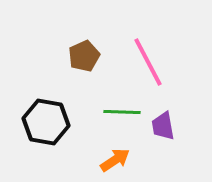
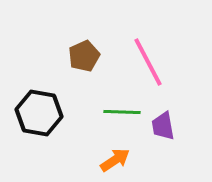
black hexagon: moved 7 px left, 9 px up
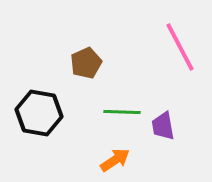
brown pentagon: moved 2 px right, 7 px down
pink line: moved 32 px right, 15 px up
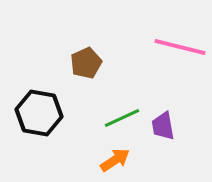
pink line: rotated 48 degrees counterclockwise
green line: moved 6 px down; rotated 27 degrees counterclockwise
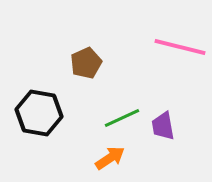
orange arrow: moved 5 px left, 2 px up
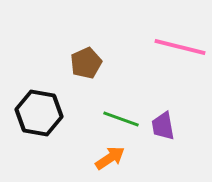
green line: moved 1 px left, 1 px down; rotated 45 degrees clockwise
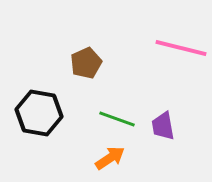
pink line: moved 1 px right, 1 px down
green line: moved 4 px left
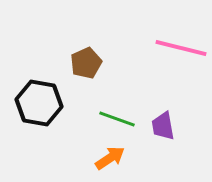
black hexagon: moved 10 px up
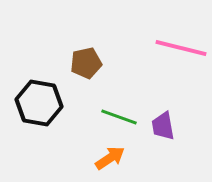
brown pentagon: rotated 12 degrees clockwise
green line: moved 2 px right, 2 px up
